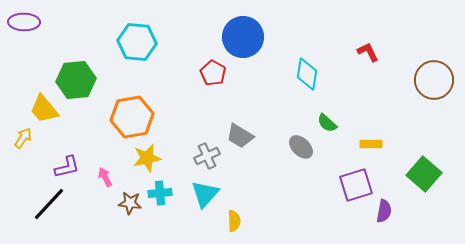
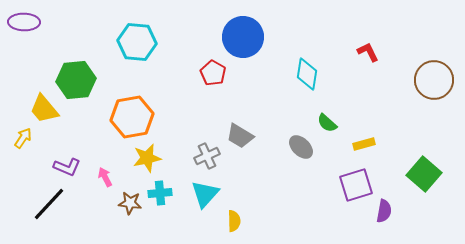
yellow rectangle: moved 7 px left; rotated 15 degrees counterclockwise
purple L-shape: rotated 36 degrees clockwise
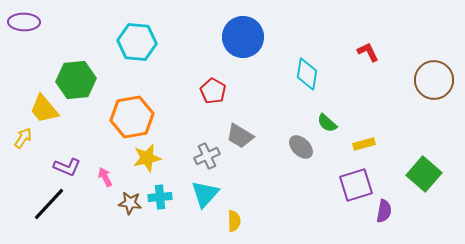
red pentagon: moved 18 px down
cyan cross: moved 4 px down
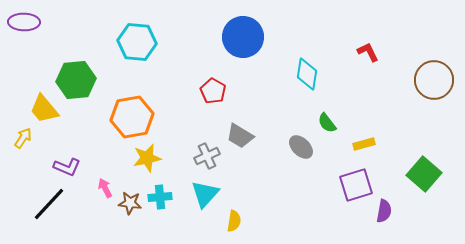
green semicircle: rotated 10 degrees clockwise
pink arrow: moved 11 px down
yellow semicircle: rotated 10 degrees clockwise
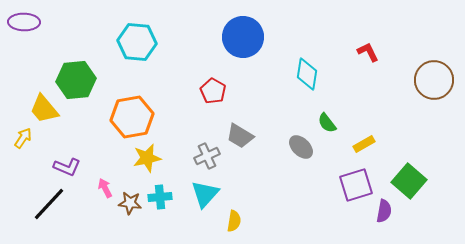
yellow rectangle: rotated 15 degrees counterclockwise
green square: moved 15 px left, 7 px down
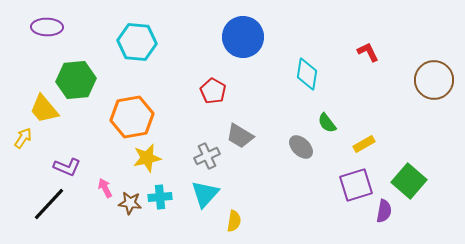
purple ellipse: moved 23 px right, 5 px down
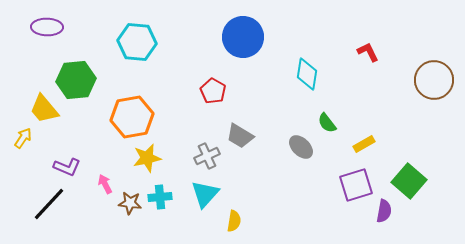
pink arrow: moved 4 px up
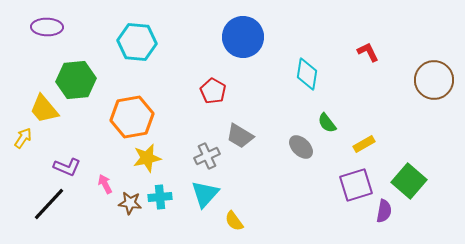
yellow semicircle: rotated 135 degrees clockwise
